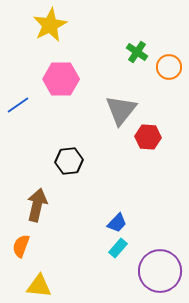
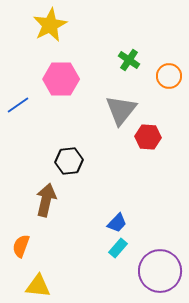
green cross: moved 8 px left, 8 px down
orange circle: moved 9 px down
brown arrow: moved 9 px right, 5 px up
yellow triangle: moved 1 px left
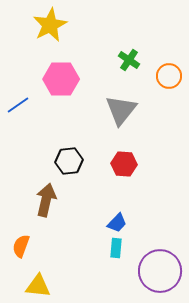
red hexagon: moved 24 px left, 27 px down
cyan rectangle: moved 2 px left; rotated 36 degrees counterclockwise
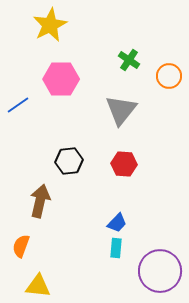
brown arrow: moved 6 px left, 1 px down
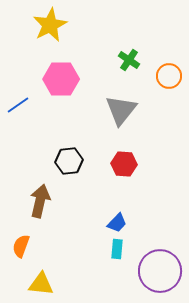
cyan rectangle: moved 1 px right, 1 px down
yellow triangle: moved 3 px right, 2 px up
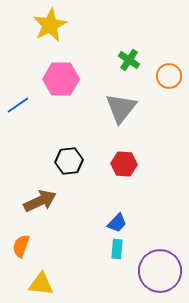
gray triangle: moved 2 px up
brown arrow: rotated 52 degrees clockwise
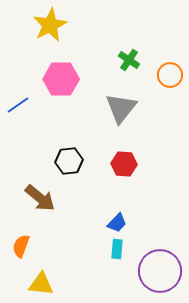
orange circle: moved 1 px right, 1 px up
brown arrow: moved 3 px up; rotated 64 degrees clockwise
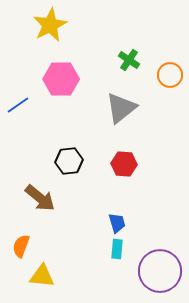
gray triangle: rotated 12 degrees clockwise
blue trapezoid: rotated 60 degrees counterclockwise
yellow triangle: moved 1 px right, 8 px up
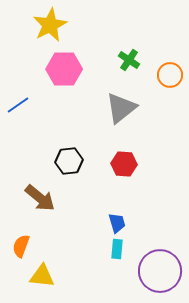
pink hexagon: moved 3 px right, 10 px up
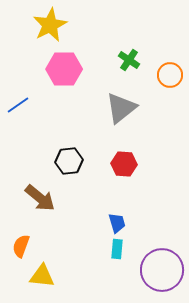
purple circle: moved 2 px right, 1 px up
